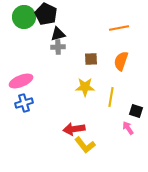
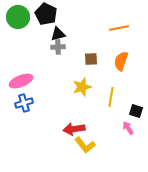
green circle: moved 6 px left
yellow star: moved 3 px left; rotated 18 degrees counterclockwise
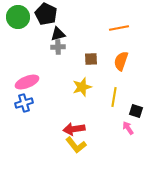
pink ellipse: moved 6 px right, 1 px down
yellow line: moved 3 px right
yellow L-shape: moved 9 px left
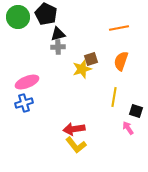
brown square: rotated 16 degrees counterclockwise
yellow star: moved 18 px up
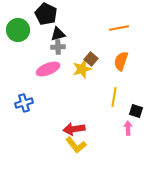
green circle: moved 13 px down
brown square: rotated 32 degrees counterclockwise
pink ellipse: moved 21 px right, 13 px up
pink arrow: rotated 32 degrees clockwise
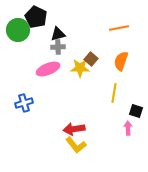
black pentagon: moved 10 px left, 3 px down
yellow star: moved 2 px left, 1 px up; rotated 18 degrees clockwise
yellow line: moved 4 px up
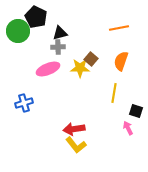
green circle: moved 1 px down
black triangle: moved 2 px right, 1 px up
pink arrow: rotated 24 degrees counterclockwise
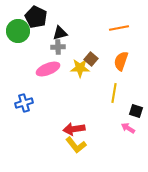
pink arrow: rotated 32 degrees counterclockwise
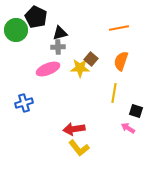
green circle: moved 2 px left, 1 px up
yellow L-shape: moved 3 px right, 3 px down
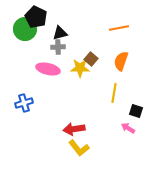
green circle: moved 9 px right, 1 px up
pink ellipse: rotated 35 degrees clockwise
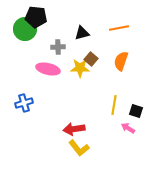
black pentagon: rotated 20 degrees counterclockwise
black triangle: moved 22 px right
yellow line: moved 12 px down
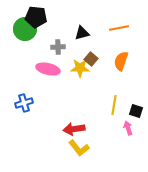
pink arrow: rotated 40 degrees clockwise
